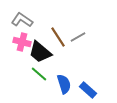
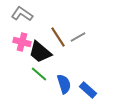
gray L-shape: moved 6 px up
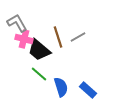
gray L-shape: moved 5 px left, 9 px down; rotated 25 degrees clockwise
brown line: rotated 15 degrees clockwise
pink cross: moved 2 px right, 3 px up
black trapezoid: moved 1 px left, 2 px up
blue semicircle: moved 3 px left, 3 px down
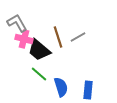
blue rectangle: rotated 54 degrees clockwise
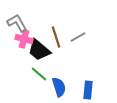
brown line: moved 2 px left
blue semicircle: moved 2 px left
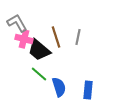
gray line: rotated 49 degrees counterclockwise
